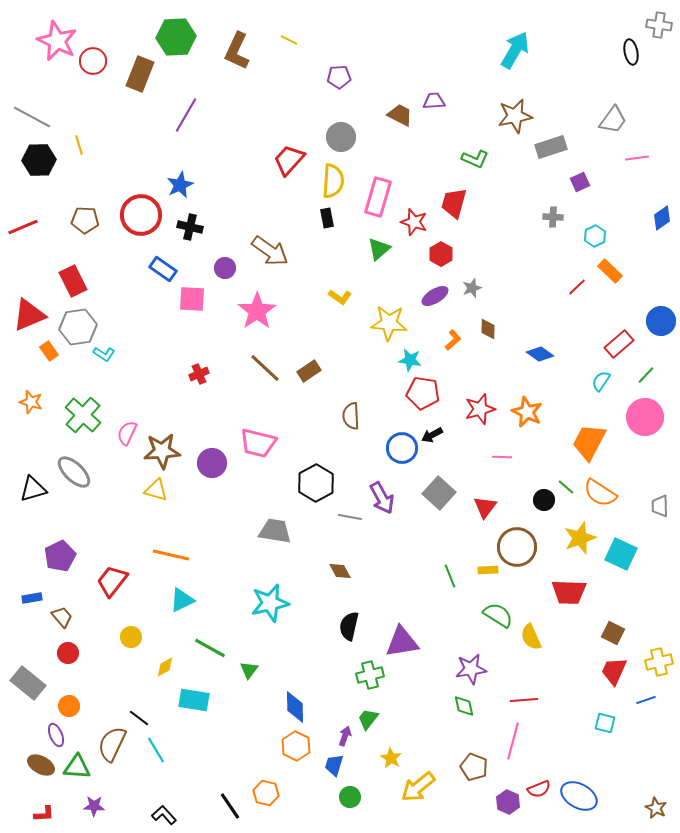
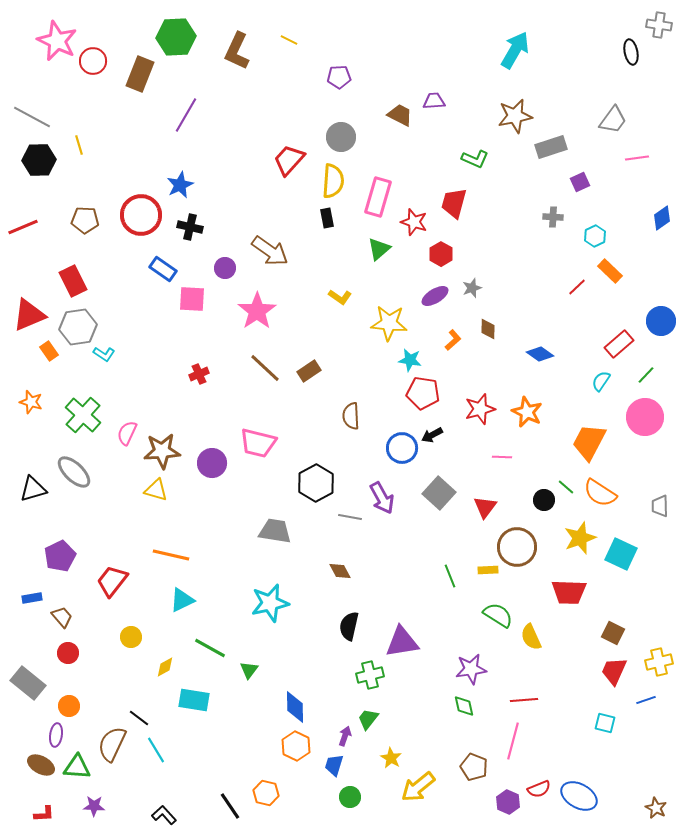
purple ellipse at (56, 735): rotated 30 degrees clockwise
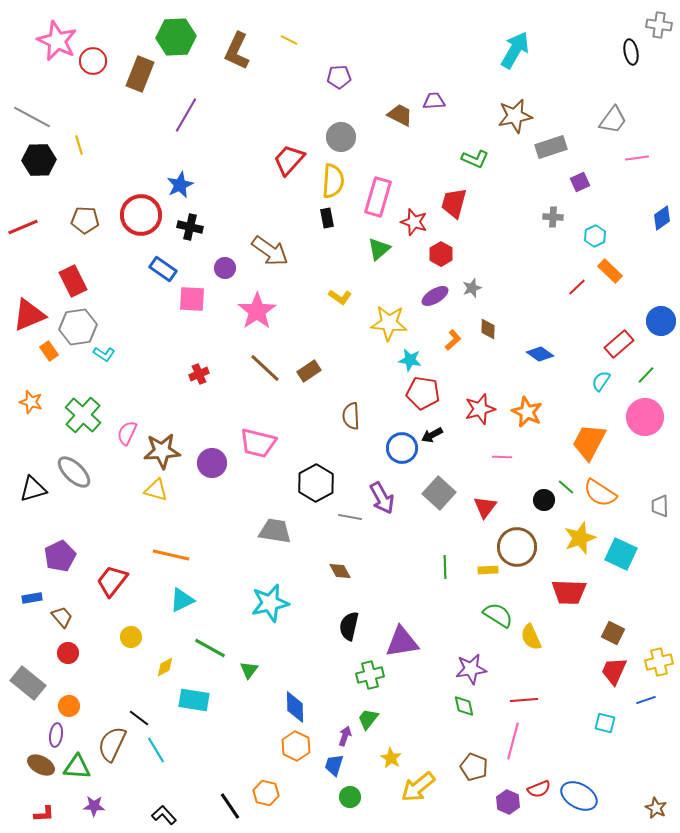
green line at (450, 576): moved 5 px left, 9 px up; rotated 20 degrees clockwise
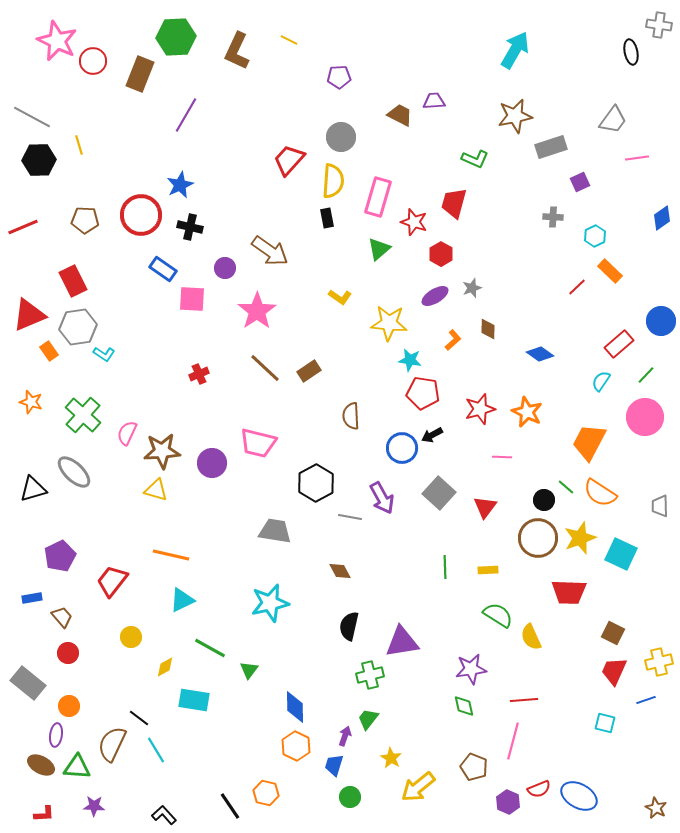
brown circle at (517, 547): moved 21 px right, 9 px up
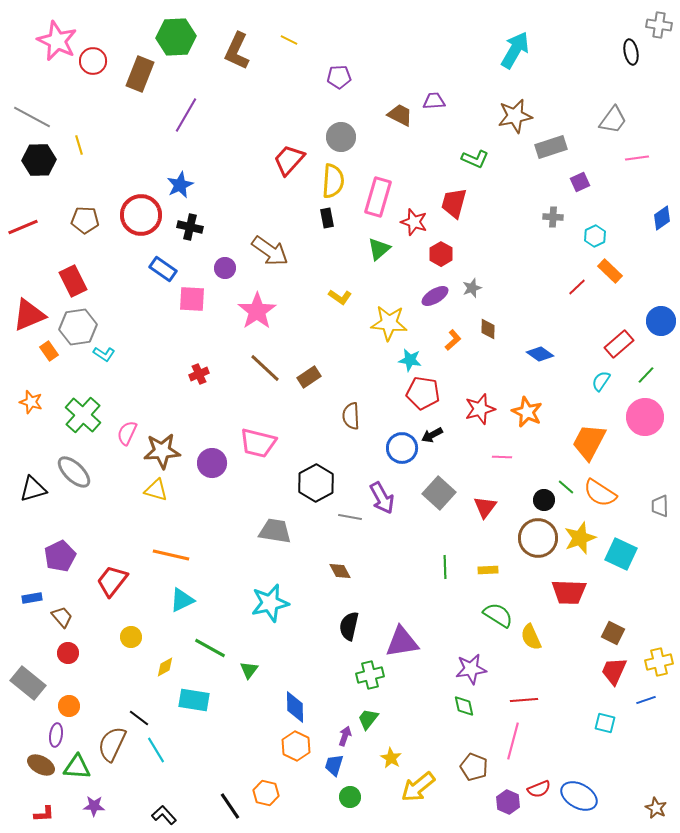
brown rectangle at (309, 371): moved 6 px down
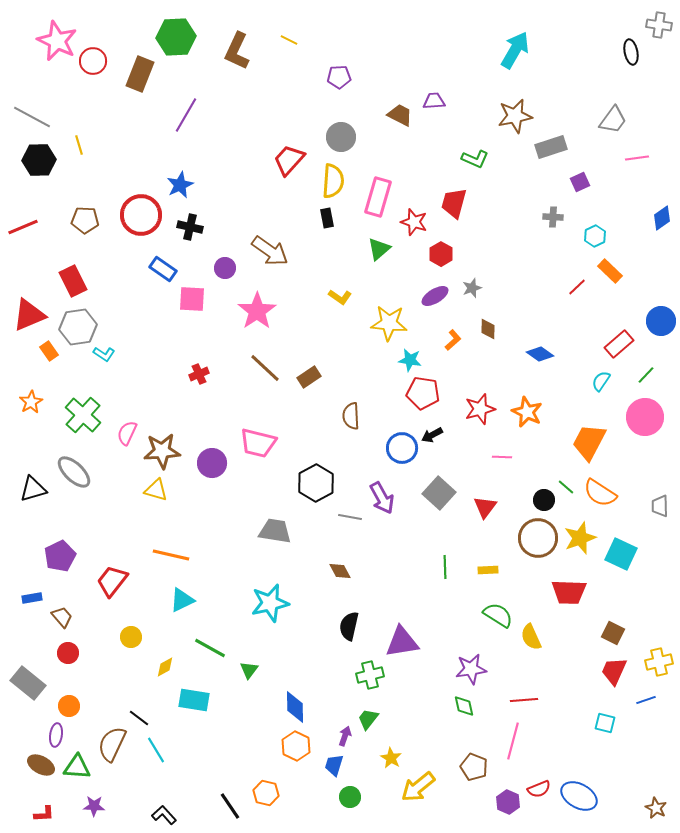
orange star at (31, 402): rotated 25 degrees clockwise
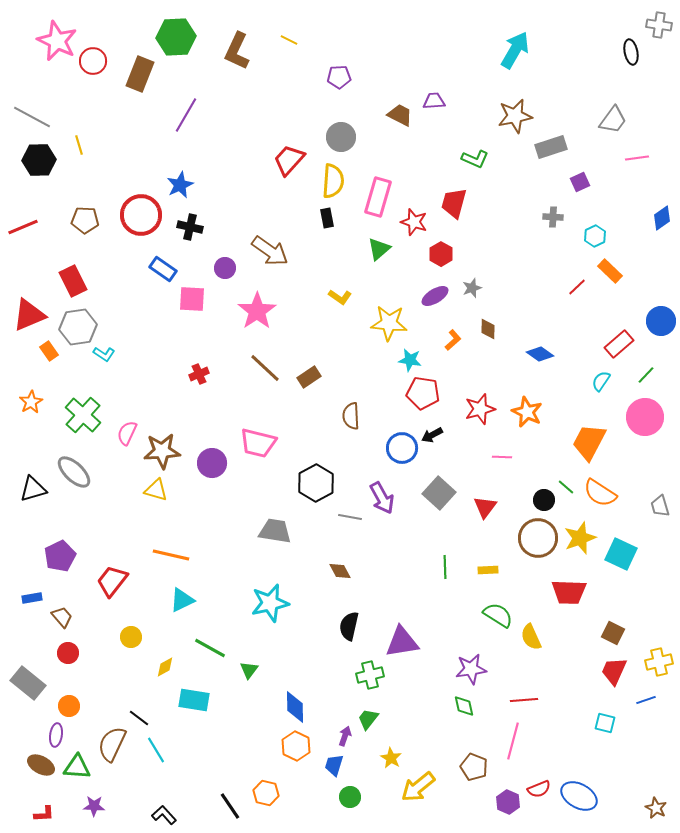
gray trapezoid at (660, 506): rotated 15 degrees counterclockwise
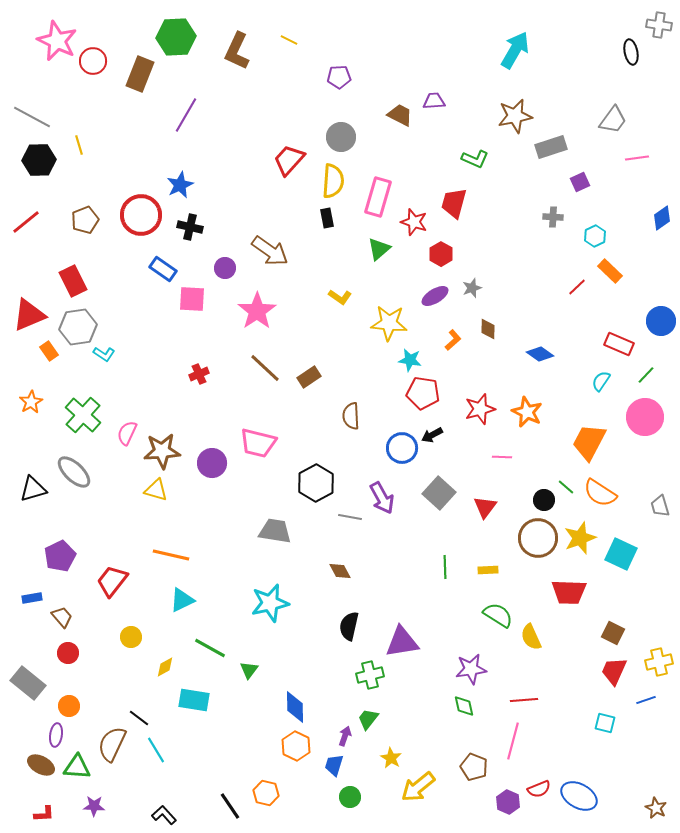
brown pentagon at (85, 220): rotated 24 degrees counterclockwise
red line at (23, 227): moved 3 px right, 5 px up; rotated 16 degrees counterclockwise
red rectangle at (619, 344): rotated 64 degrees clockwise
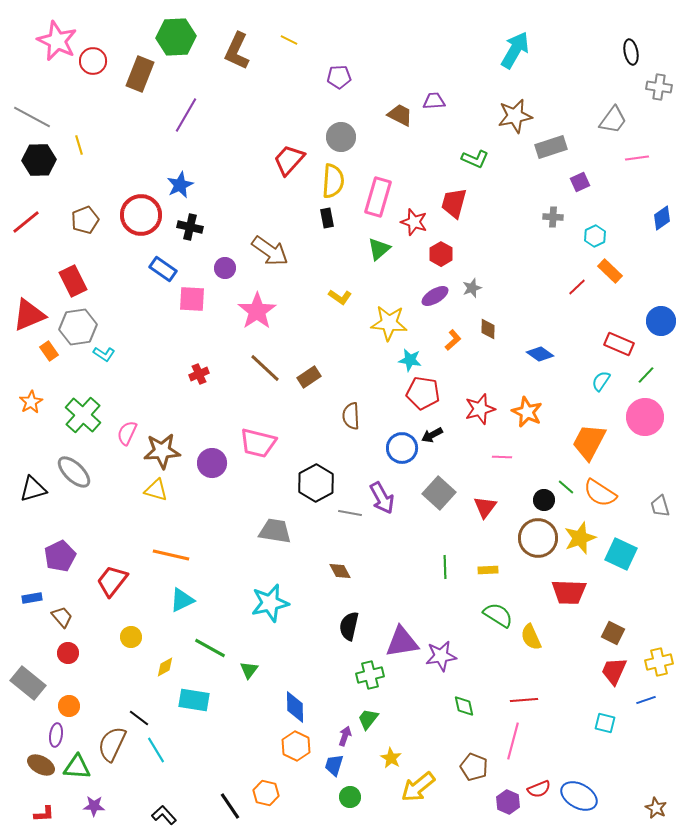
gray cross at (659, 25): moved 62 px down
gray line at (350, 517): moved 4 px up
purple star at (471, 669): moved 30 px left, 13 px up
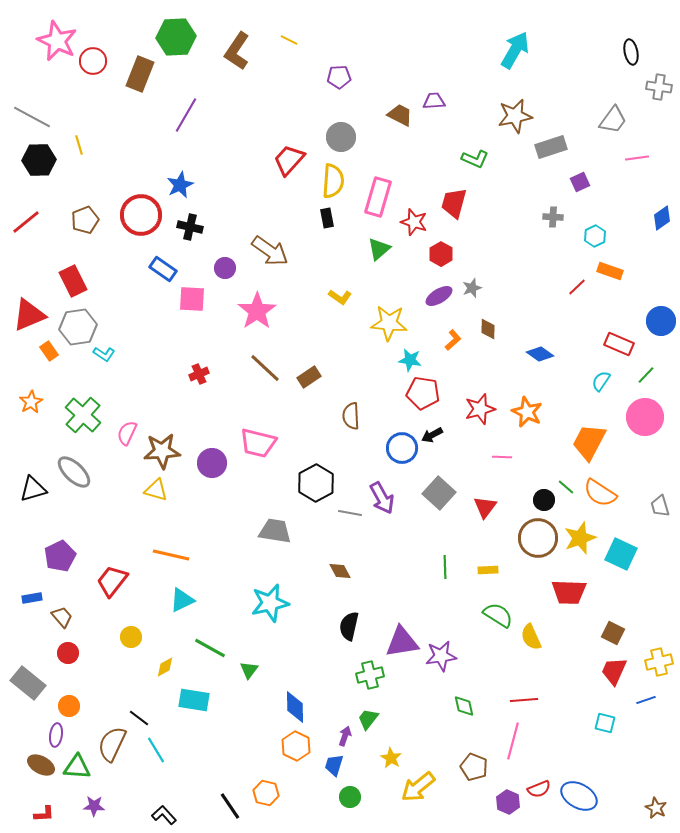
brown L-shape at (237, 51): rotated 9 degrees clockwise
orange rectangle at (610, 271): rotated 25 degrees counterclockwise
purple ellipse at (435, 296): moved 4 px right
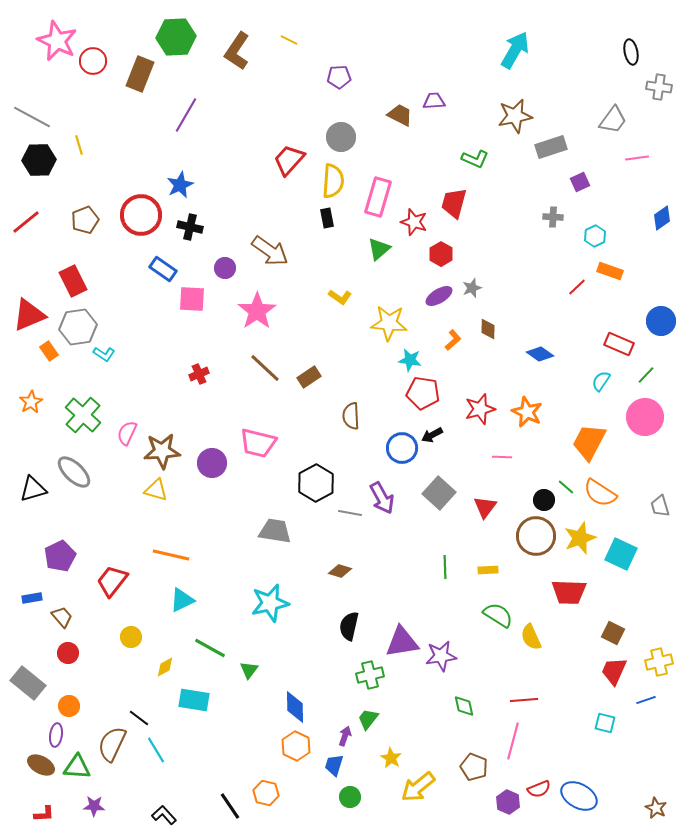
brown circle at (538, 538): moved 2 px left, 2 px up
brown diamond at (340, 571): rotated 45 degrees counterclockwise
